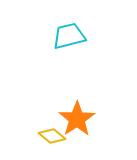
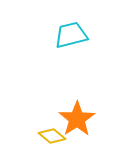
cyan trapezoid: moved 2 px right, 1 px up
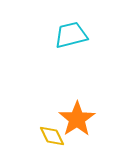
yellow diamond: rotated 24 degrees clockwise
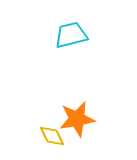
orange star: rotated 24 degrees clockwise
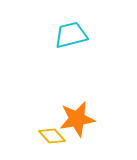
yellow diamond: rotated 16 degrees counterclockwise
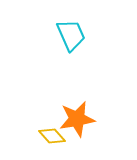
cyan trapezoid: rotated 80 degrees clockwise
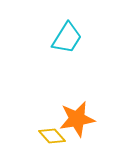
cyan trapezoid: moved 4 px left, 3 px down; rotated 56 degrees clockwise
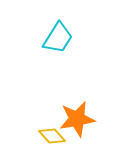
cyan trapezoid: moved 9 px left
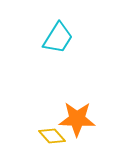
orange star: rotated 12 degrees clockwise
